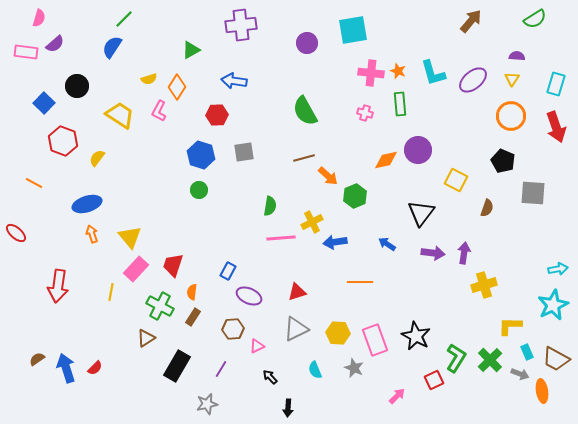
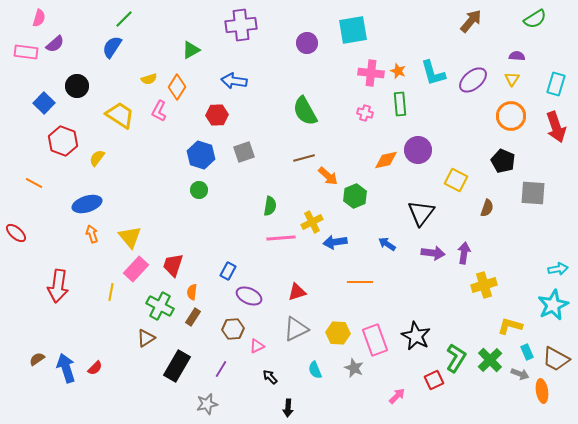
gray square at (244, 152): rotated 10 degrees counterclockwise
yellow L-shape at (510, 326): rotated 15 degrees clockwise
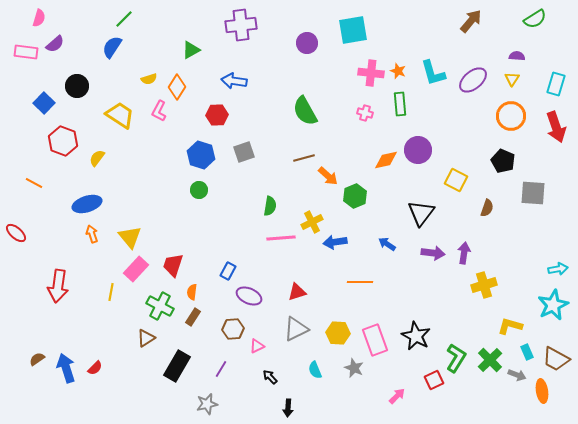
gray arrow at (520, 374): moved 3 px left, 1 px down
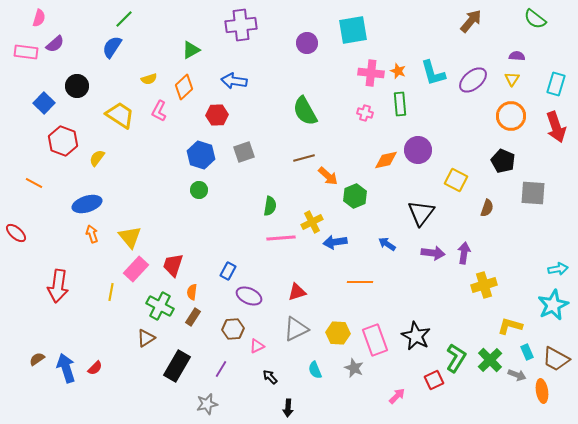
green semicircle at (535, 19): rotated 70 degrees clockwise
orange diamond at (177, 87): moved 7 px right; rotated 15 degrees clockwise
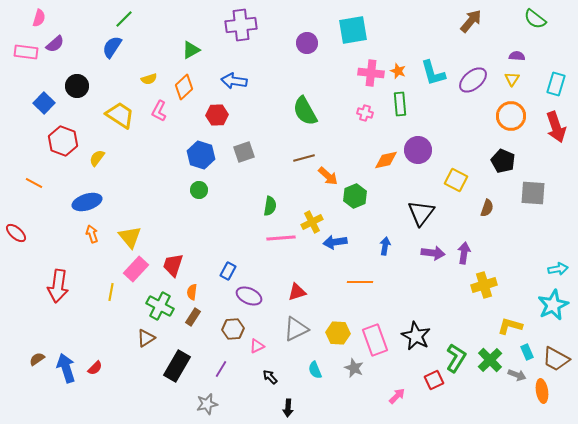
blue ellipse at (87, 204): moved 2 px up
blue arrow at (387, 244): moved 2 px left, 2 px down; rotated 66 degrees clockwise
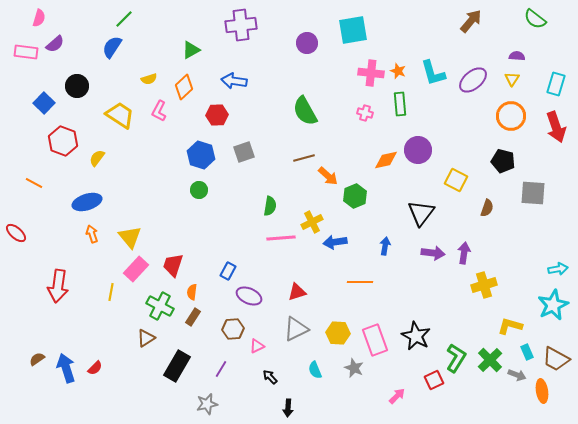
black pentagon at (503, 161): rotated 10 degrees counterclockwise
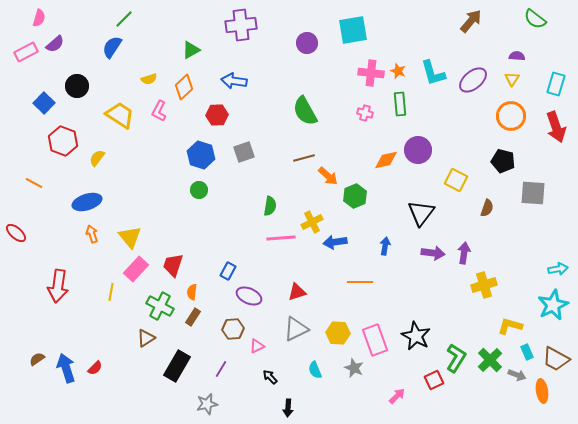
pink rectangle at (26, 52): rotated 35 degrees counterclockwise
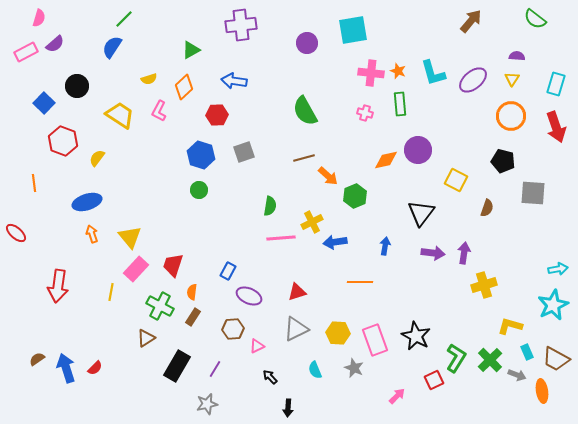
orange line at (34, 183): rotated 54 degrees clockwise
purple line at (221, 369): moved 6 px left
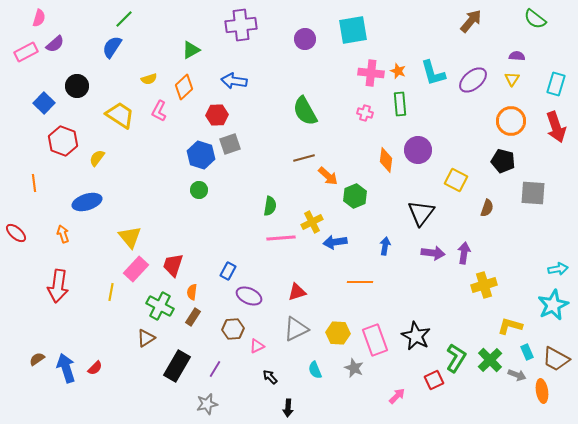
purple circle at (307, 43): moved 2 px left, 4 px up
orange circle at (511, 116): moved 5 px down
gray square at (244, 152): moved 14 px left, 8 px up
orange diamond at (386, 160): rotated 70 degrees counterclockwise
orange arrow at (92, 234): moved 29 px left
